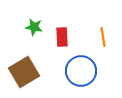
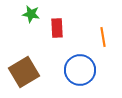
green star: moved 3 px left, 13 px up
red rectangle: moved 5 px left, 9 px up
blue circle: moved 1 px left, 1 px up
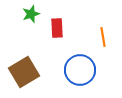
green star: rotated 30 degrees counterclockwise
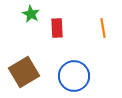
green star: rotated 24 degrees counterclockwise
orange line: moved 9 px up
blue circle: moved 6 px left, 6 px down
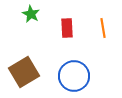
red rectangle: moved 10 px right
